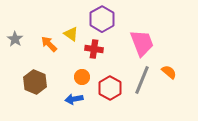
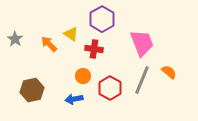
orange circle: moved 1 px right, 1 px up
brown hexagon: moved 3 px left, 8 px down; rotated 25 degrees clockwise
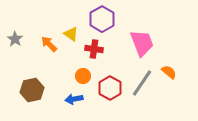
gray line: moved 3 px down; rotated 12 degrees clockwise
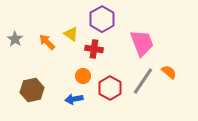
orange arrow: moved 2 px left, 2 px up
gray line: moved 1 px right, 2 px up
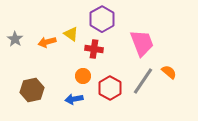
orange arrow: rotated 60 degrees counterclockwise
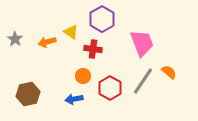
yellow triangle: moved 2 px up
red cross: moved 1 px left
brown hexagon: moved 4 px left, 4 px down
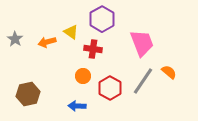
blue arrow: moved 3 px right, 7 px down; rotated 12 degrees clockwise
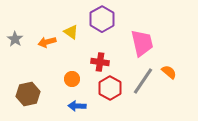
pink trapezoid: rotated 8 degrees clockwise
red cross: moved 7 px right, 13 px down
orange circle: moved 11 px left, 3 px down
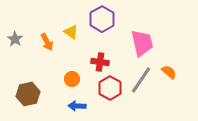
orange arrow: rotated 102 degrees counterclockwise
gray line: moved 2 px left, 1 px up
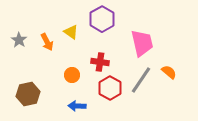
gray star: moved 4 px right, 1 px down
orange circle: moved 4 px up
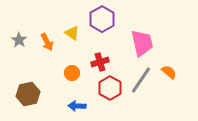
yellow triangle: moved 1 px right, 1 px down
red cross: rotated 24 degrees counterclockwise
orange circle: moved 2 px up
